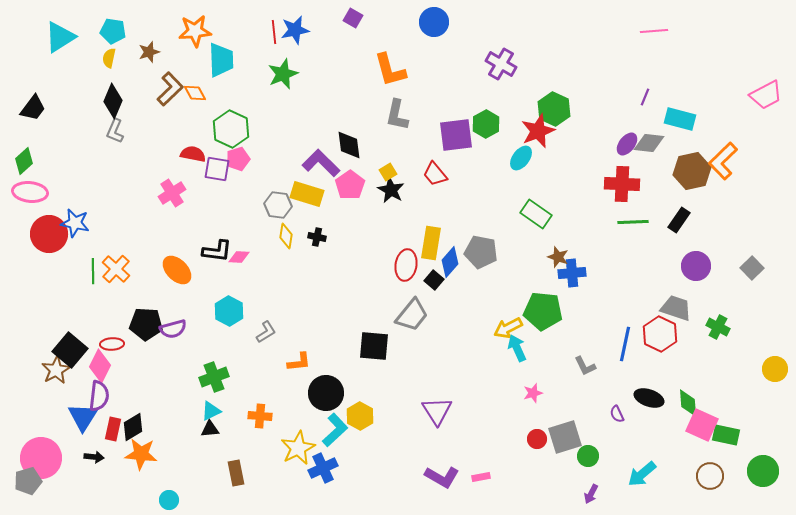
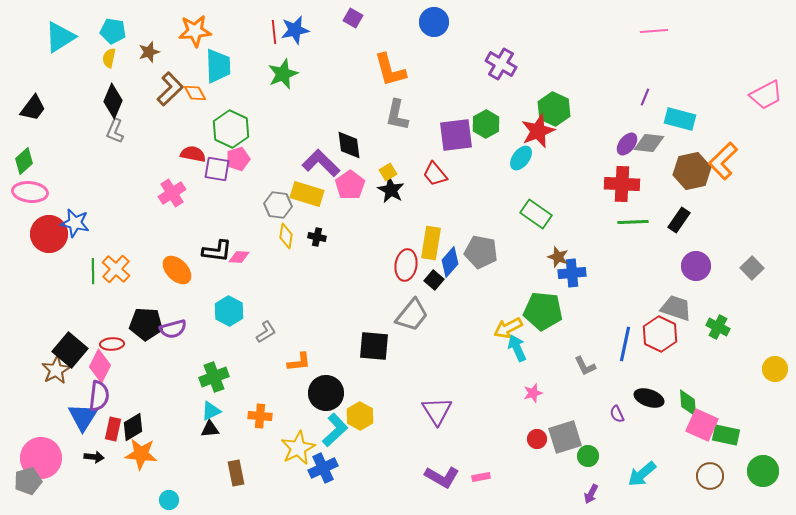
cyan trapezoid at (221, 60): moved 3 px left, 6 px down
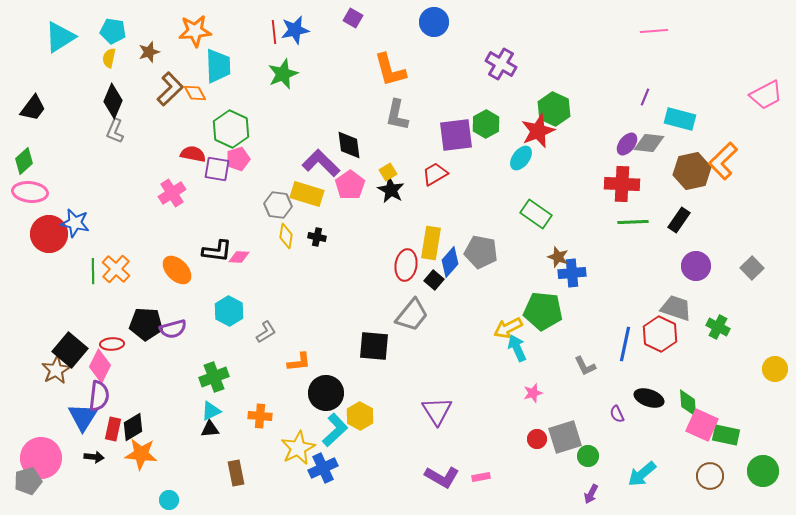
red trapezoid at (435, 174): rotated 100 degrees clockwise
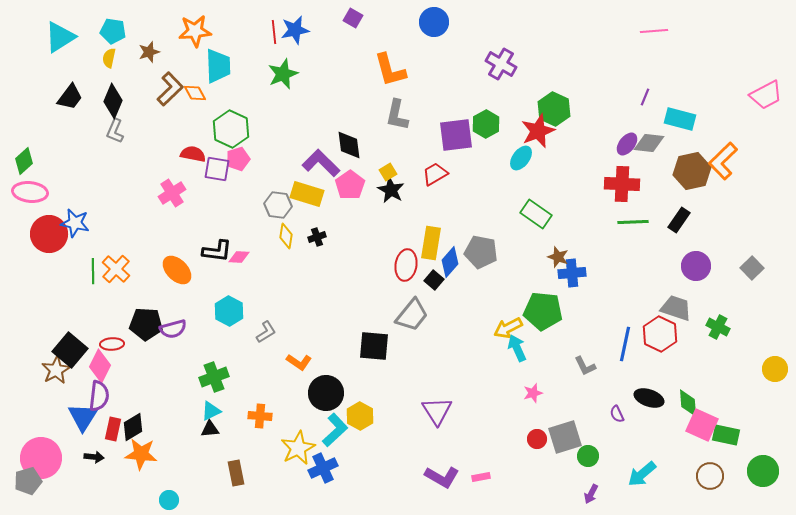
black trapezoid at (33, 108): moved 37 px right, 11 px up
black cross at (317, 237): rotated 30 degrees counterclockwise
orange L-shape at (299, 362): rotated 40 degrees clockwise
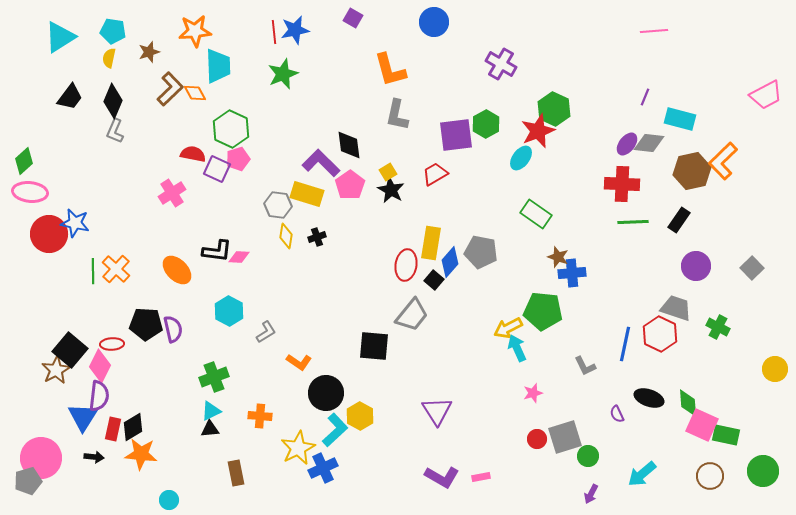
purple square at (217, 169): rotated 16 degrees clockwise
purple semicircle at (173, 329): rotated 88 degrees counterclockwise
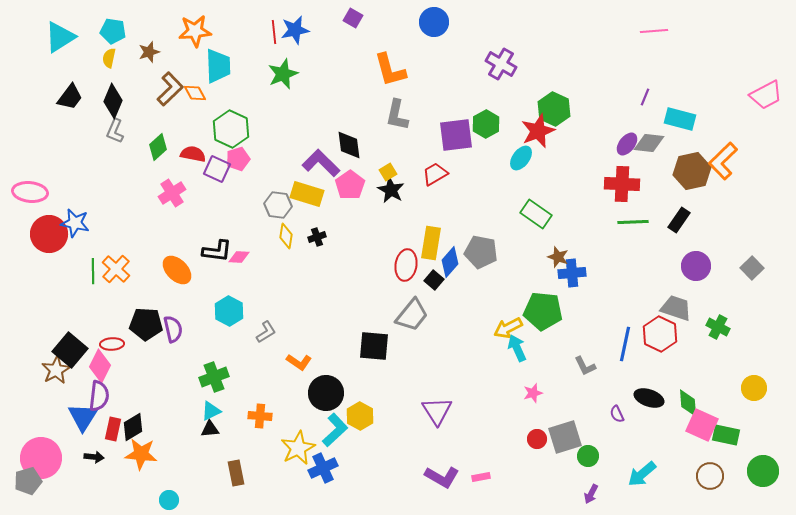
green diamond at (24, 161): moved 134 px right, 14 px up
yellow circle at (775, 369): moved 21 px left, 19 px down
